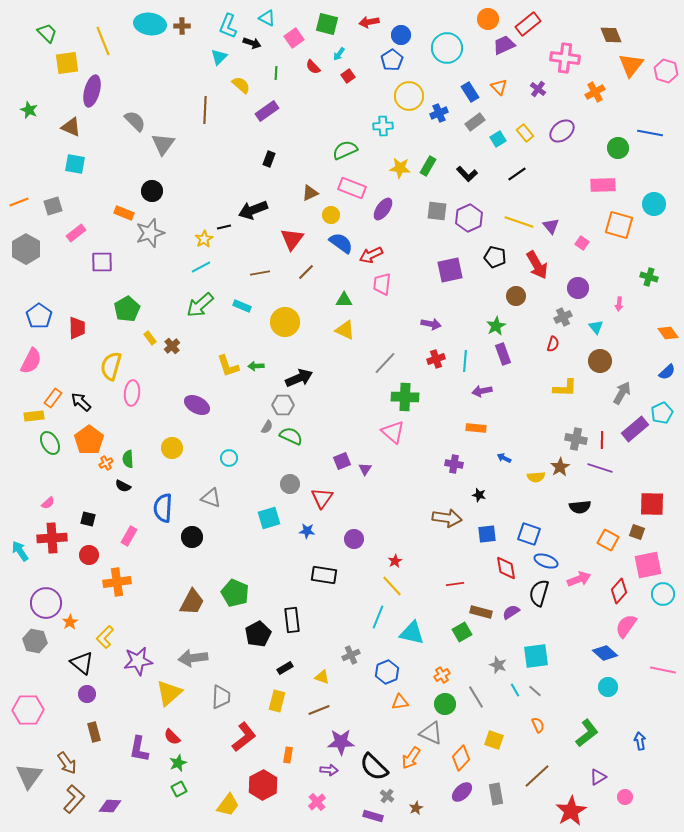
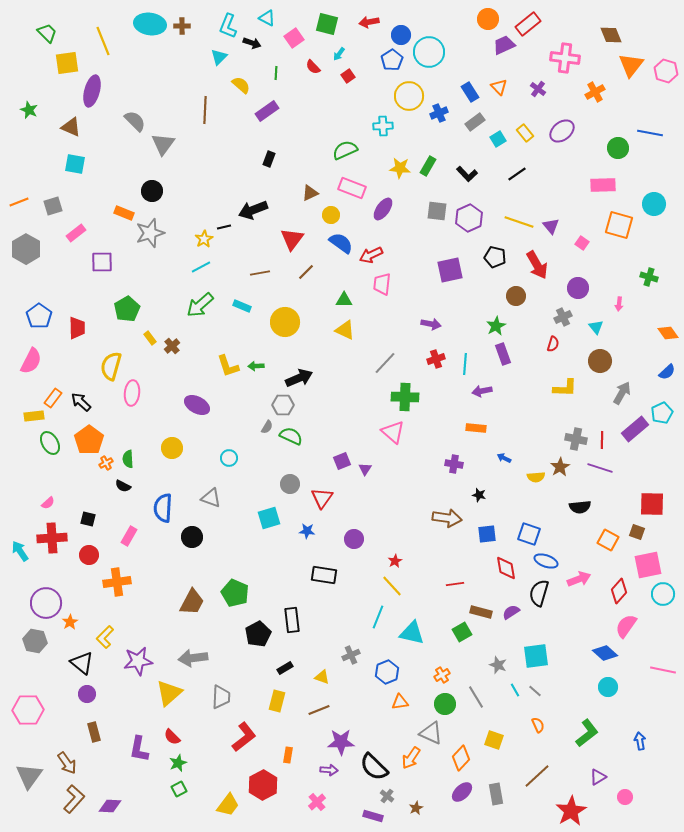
cyan circle at (447, 48): moved 18 px left, 4 px down
cyan line at (465, 361): moved 3 px down
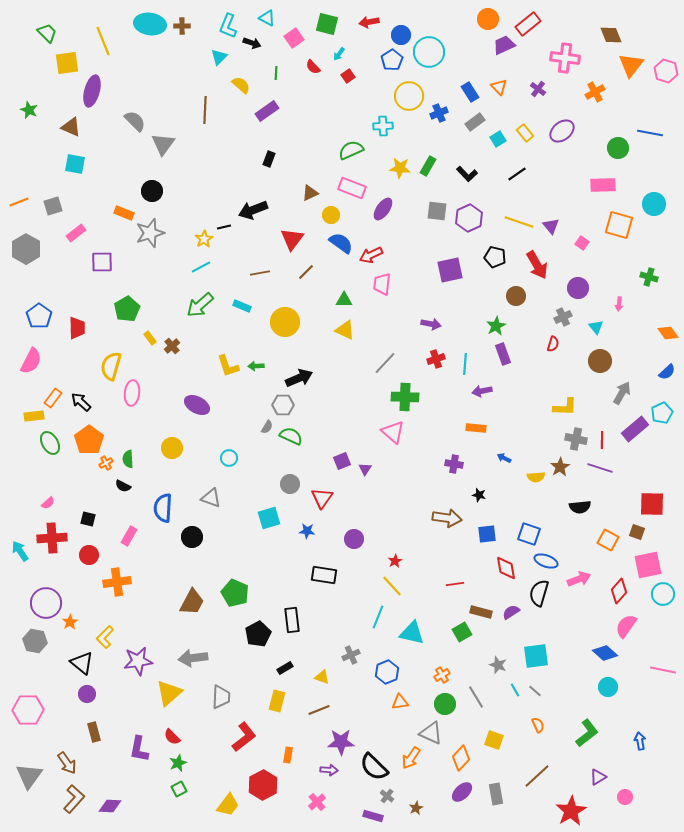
green semicircle at (345, 150): moved 6 px right
yellow L-shape at (565, 388): moved 19 px down
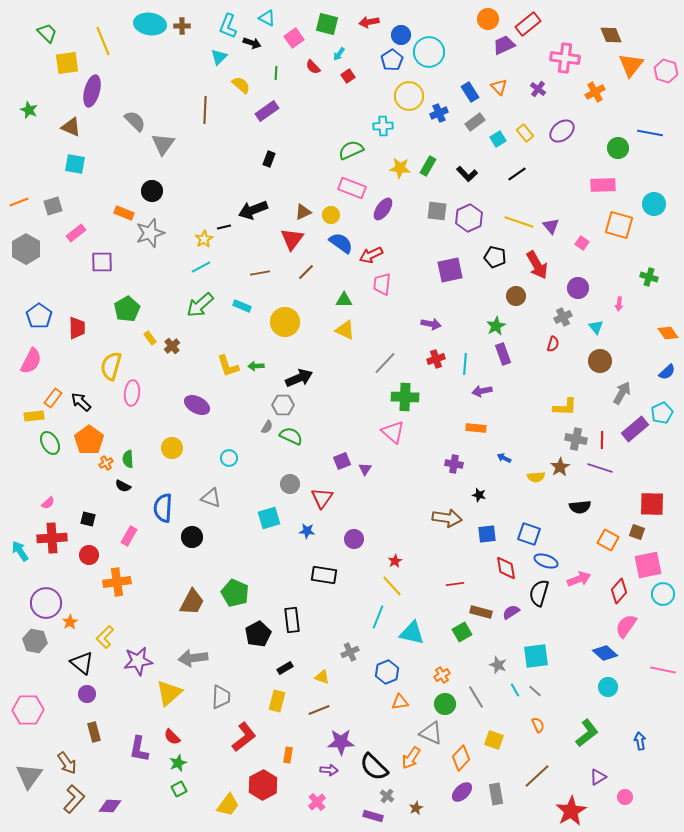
brown triangle at (310, 193): moved 7 px left, 19 px down
gray cross at (351, 655): moved 1 px left, 3 px up
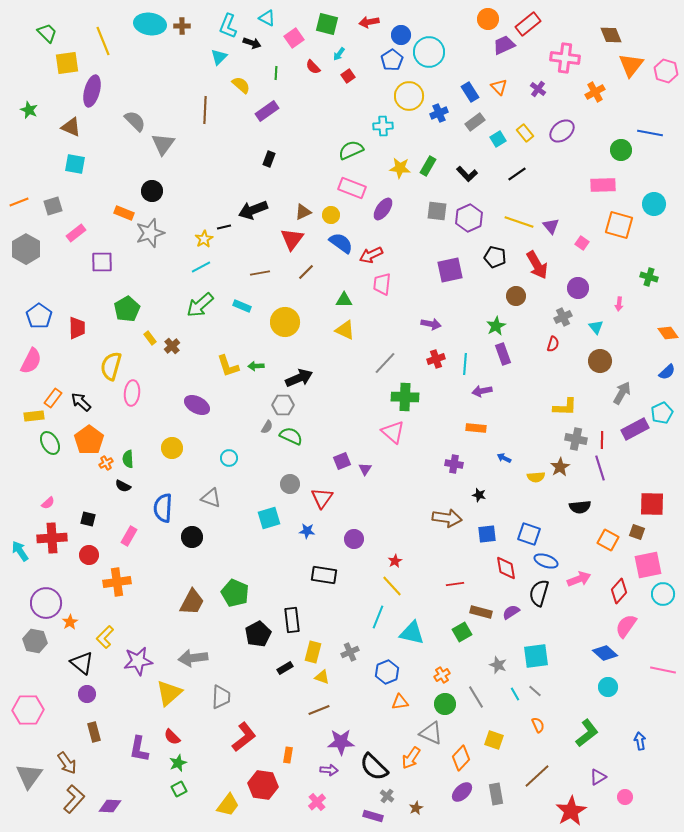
green circle at (618, 148): moved 3 px right, 2 px down
purple rectangle at (635, 429): rotated 12 degrees clockwise
purple line at (600, 468): rotated 55 degrees clockwise
cyan line at (515, 690): moved 4 px down
yellow rectangle at (277, 701): moved 36 px right, 49 px up
red hexagon at (263, 785): rotated 24 degrees counterclockwise
